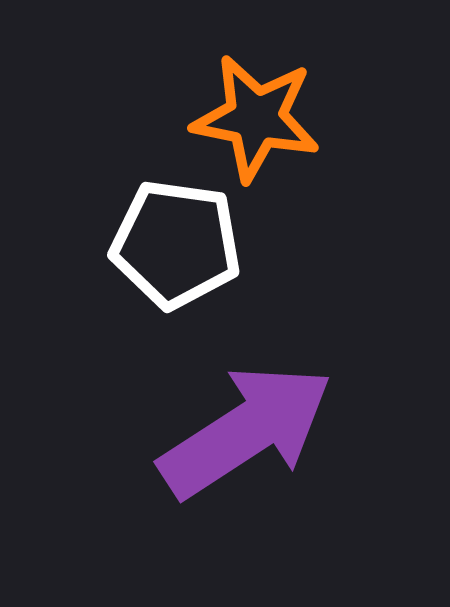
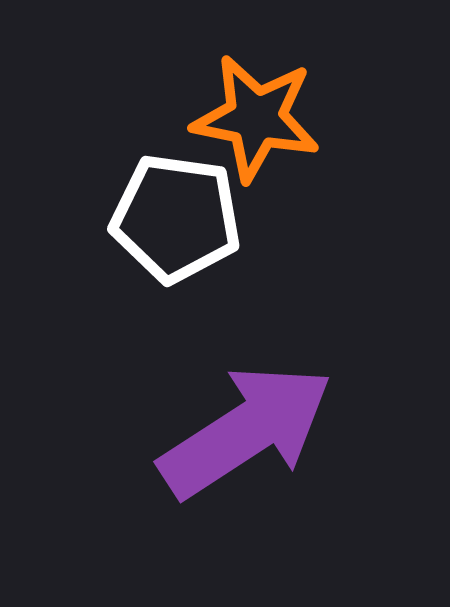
white pentagon: moved 26 px up
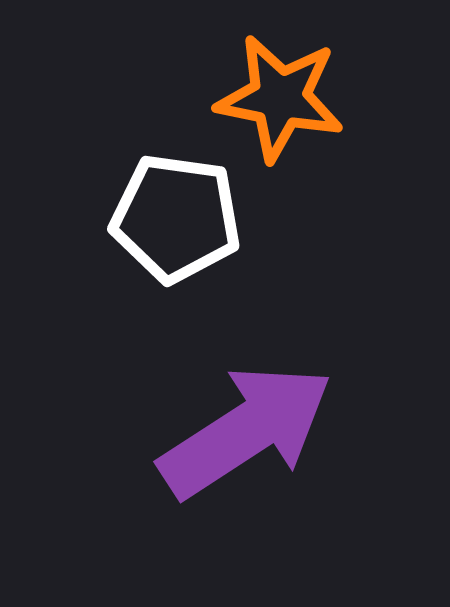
orange star: moved 24 px right, 20 px up
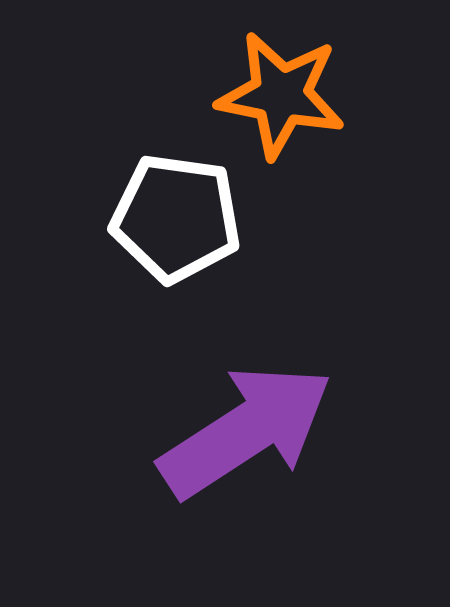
orange star: moved 1 px right, 3 px up
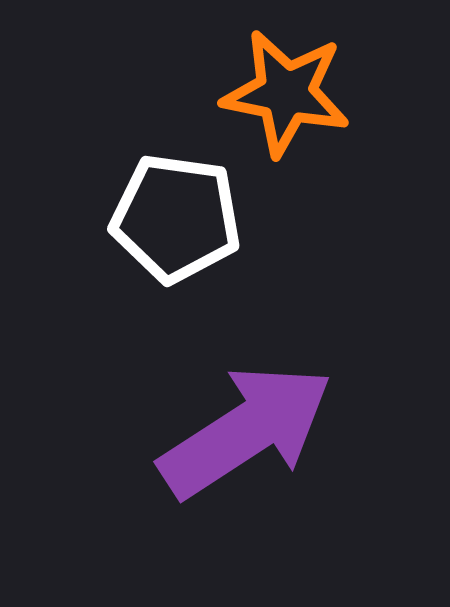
orange star: moved 5 px right, 2 px up
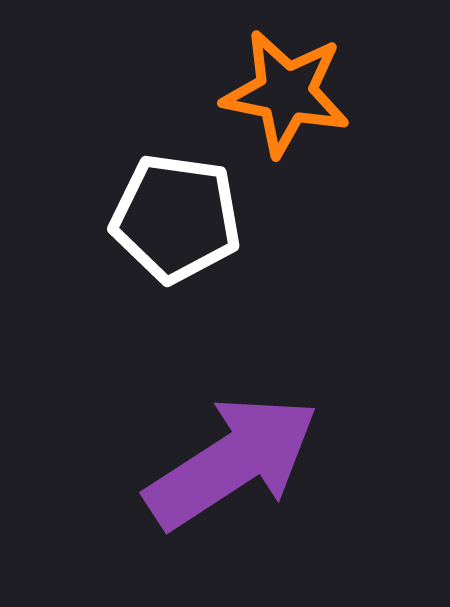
purple arrow: moved 14 px left, 31 px down
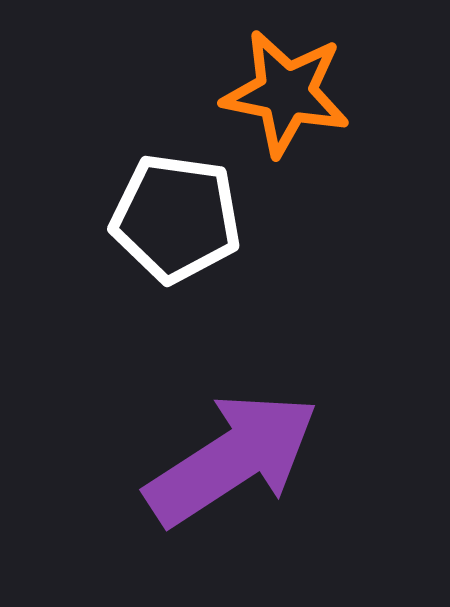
purple arrow: moved 3 px up
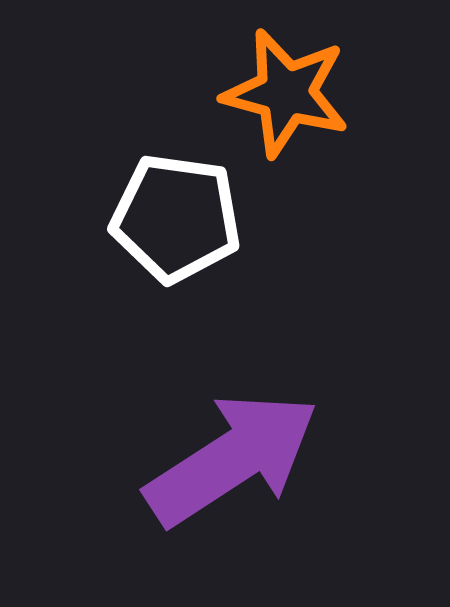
orange star: rotated 4 degrees clockwise
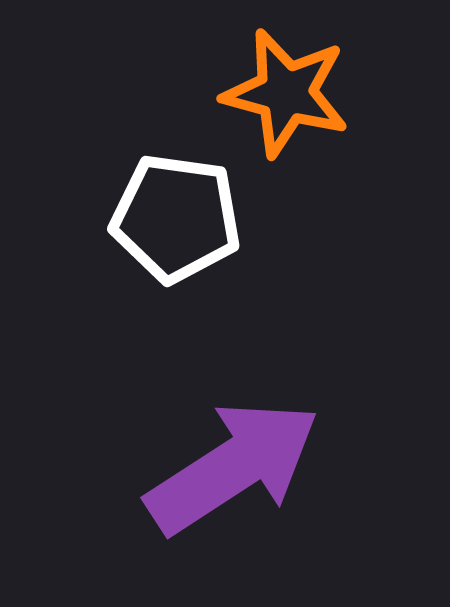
purple arrow: moved 1 px right, 8 px down
